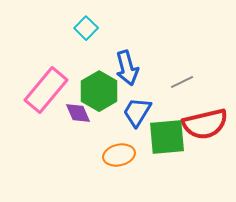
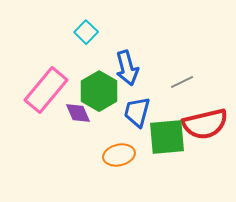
cyan square: moved 4 px down
blue trapezoid: rotated 16 degrees counterclockwise
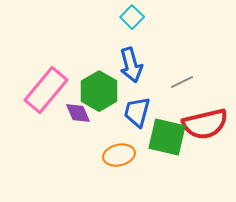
cyan square: moved 46 px right, 15 px up
blue arrow: moved 4 px right, 3 px up
green square: rotated 18 degrees clockwise
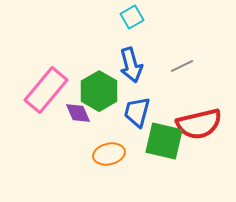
cyan square: rotated 15 degrees clockwise
gray line: moved 16 px up
red semicircle: moved 6 px left
green square: moved 3 px left, 4 px down
orange ellipse: moved 10 px left, 1 px up
